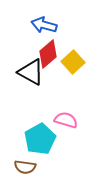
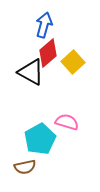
blue arrow: rotated 90 degrees clockwise
red diamond: moved 1 px up
pink semicircle: moved 1 px right, 2 px down
brown semicircle: rotated 20 degrees counterclockwise
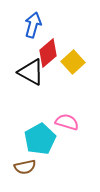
blue arrow: moved 11 px left
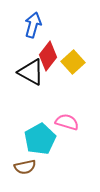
red diamond: moved 3 px down; rotated 12 degrees counterclockwise
